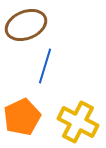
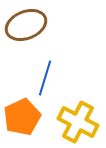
blue line: moved 12 px down
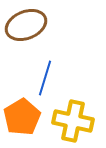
orange pentagon: rotated 6 degrees counterclockwise
yellow cross: moved 5 px left, 1 px up; rotated 15 degrees counterclockwise
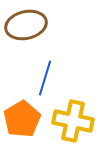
brown ellipse: rotated 9 degrees clockwise
orange pentagon: moved 2 px down
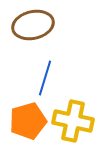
brown ellipse: moved 7 px right
orange pentagon: moved 6 px right, 2 px down; rotated 15 degrees clockwise
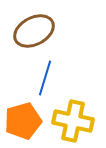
brown ellipse: moved 1 px right, 6 px down; rotated 15 degrees counterclockwise
orange pentagon: moved 5 px left
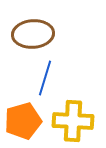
brown ellipse: moved 1 px left, 3 px down; rotated 24 degrees clockwise
yellow cross: rotated 9 degrees counterclockwise
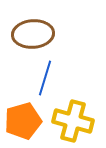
yellow cross: rotated 12 degrees clockwise
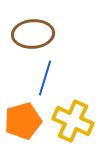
yellow cross: rotated 9 degrees clockwise
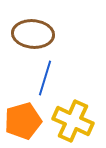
brown ellipse: rotated 9 degrees clockwise
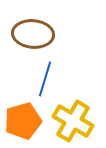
blue line: moved 1 px down
yellow cross: rotated 6 degrees clockwise
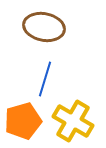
brown ellipse: moved 11 px right, 7 px up; rotated 6 degrees clockwise
